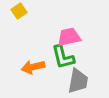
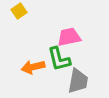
green L-shape: moved 4 px left, 2 px down
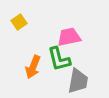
yellow square: moved 11 px down
orange arrow: rotated 55 degrees counterclockwise
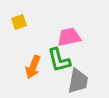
yellow square: rotated 14 degrees clockwise
green L-shape: moved 1 px down
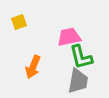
green L-shape: moved 22 px right, 3 px up
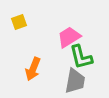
pink trapezoid: rotated 20 degrees counterclockwise
orange arrow: moved 2 px down
gray trapezoid: moved 3 px left
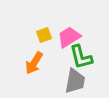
yellow square: moved 25 px right, 13 px down
orange arrow: moved 1 px right, 6 px up; rotated 10 degrees clockwise
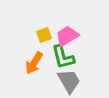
pink trapezoid: moved 2 px left, 1 px up
green L-shape: moved 18 px left
gray trapezoid: moved 6 px left; rotated 40 degrees counterclockwise
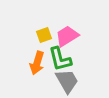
green L-shape: moved 3 px left, 2 px down
orange arrow: moved 3 px right; rotated 15 degrees counterclockwise
gray trapezoid: moved 2 px left
